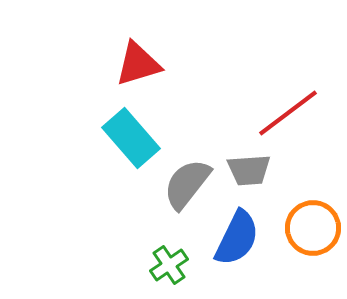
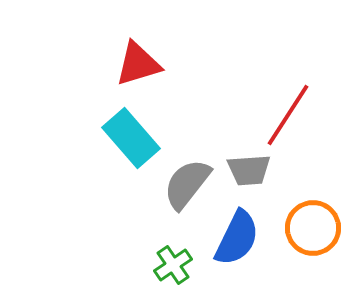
red line: moved 2 px down; rotated 20 degrees counterclockwise
green cross: moved 4 px right
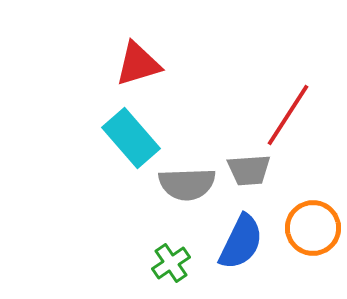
gray semicircle: rotated 130 degrees counterclockwise
blue semicircle: moved 4 px right, 4 px down
green cross: moved 2 px left, 2 px up
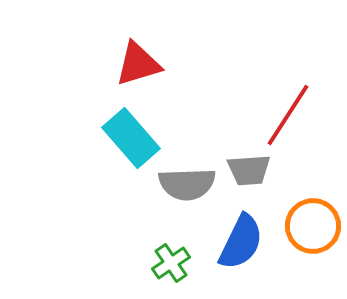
orange circle: moved 2 px up
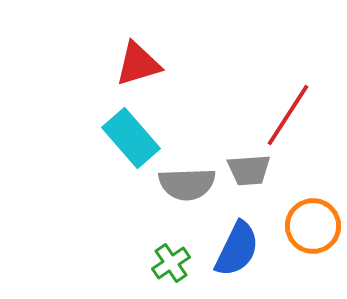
blue semicircle: moved 4 px left, 7 px down
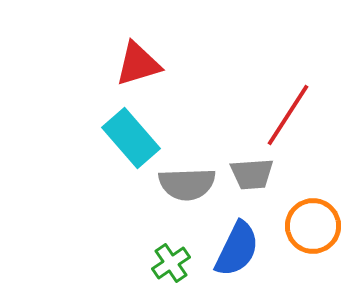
gray trapezoid: moved 3 px right, 4 px down
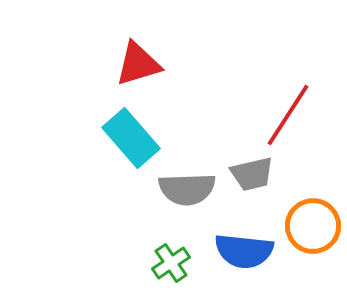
gray trapezoid: rotated 9 degrees counterclockwise
gray semicircle: moved 5 px down
blue semicircle: moved 7 px right, 2 px down; rotated 70 degrees clockwise
